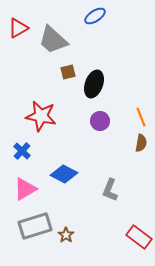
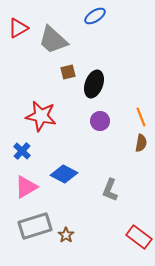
pink triangle: moved 1 px right, 2 px up
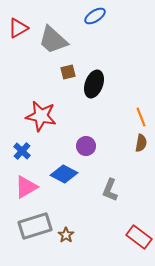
purple circle: moved 14 px left, 25 px down
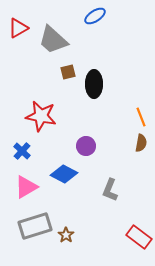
black ellipse: rotated 20 degrees counterclockwise
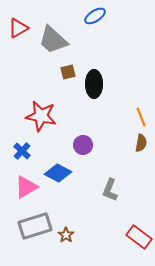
purple circle: moved 3 px left, 1 px up
blue diamond: moved 6 px left, 1 px up
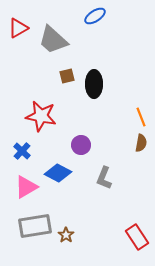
brown square: moved 1 px left, 4 px down
purple circle: moved 2 px left
gray L-shape: moved 6 px left, 12 px up
gray rectangle: rotated 8 degrees clockwise
red rectangle: moved 2 px left; rotated 20 degrees clockwise
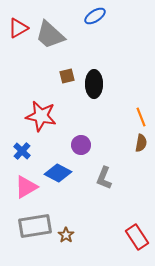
gray trapezoid: moved 3 px left, 5 px up
